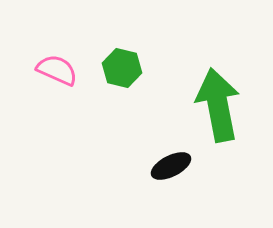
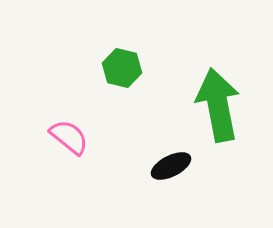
pink semicircle: moved 12 px right, 67 px down; rotated 15 degrees clockwise
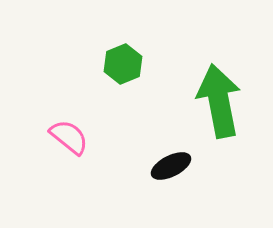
green hexagon: moved 1 px right, 4 px up; rotated 24 degrees clockwise
green arrow: moved 1 px right, 4 px up
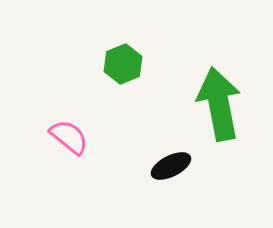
green arrow: moved 3 px down
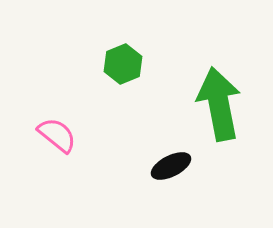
pink semicircle: moved 12 px left, 2 px up
